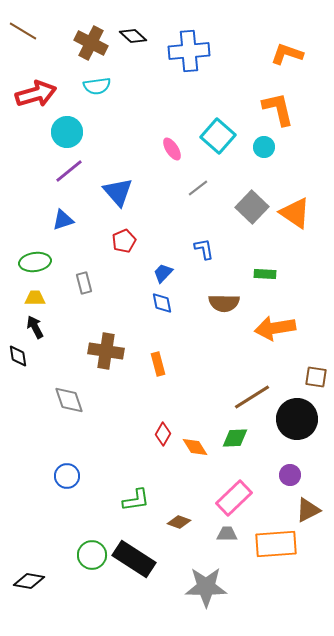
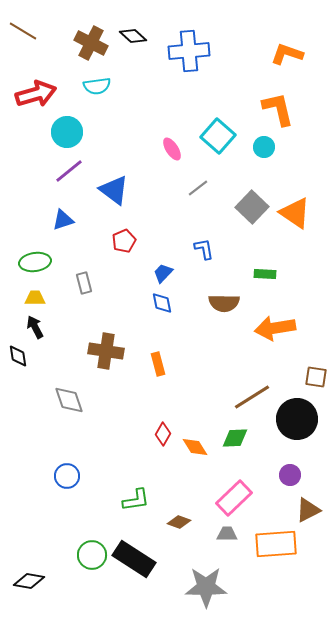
blue triangle at (118, 192): moved 4 px left, 2 px up; rotated 12 degrees counterclockwise
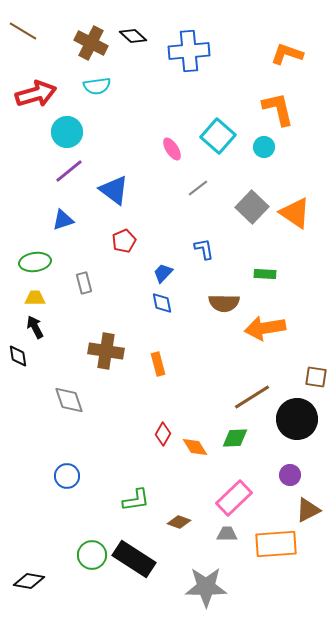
orange arrow at (275, 328): moved 10 px left
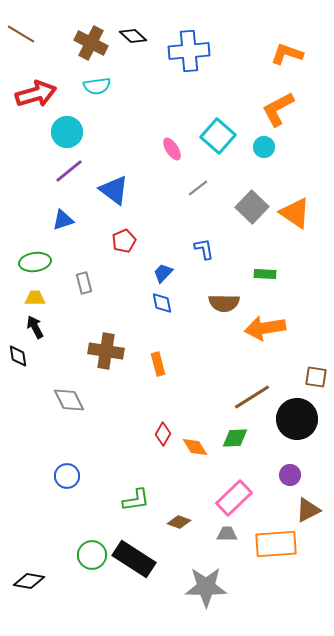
brown line at (23, 31): moved 2 px left, 3 px down
orange L-shape at (278, 109): rotated 105 degrees counterclockwise
gray diamond at (69, 400): rotated 8 degrees counterclockwise
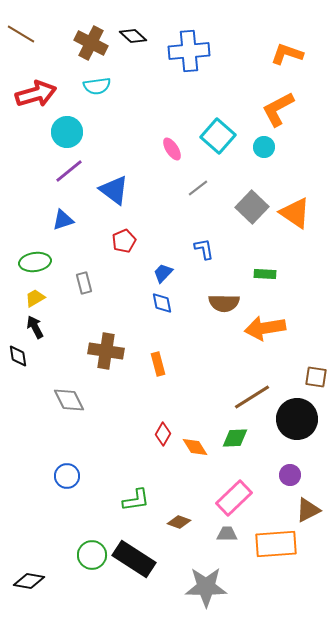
yellow trapezoid at (35, 298): rotated 30 degrees counterclockwise
